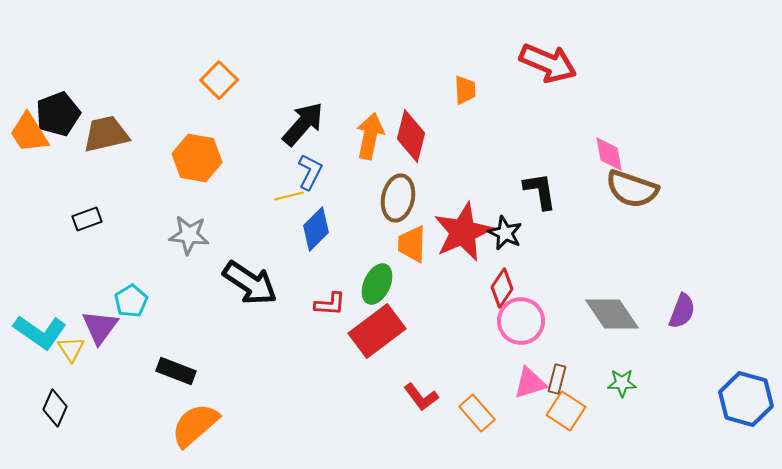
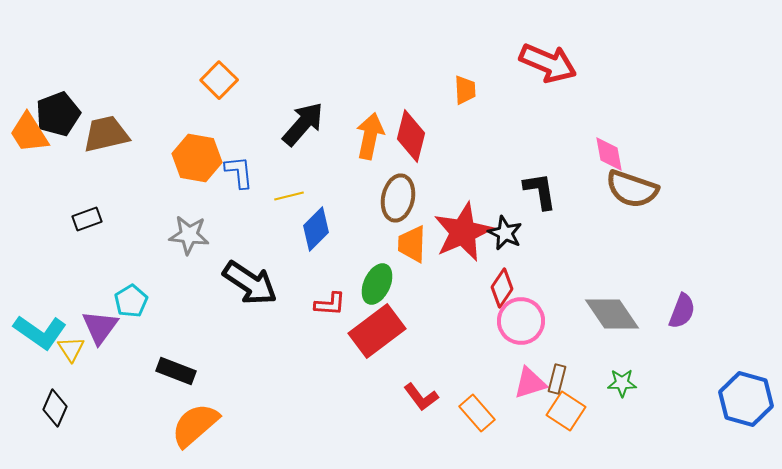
blue L-shape at (310, 172): moved 71 px left; rotated 33 degrees counterclockwise
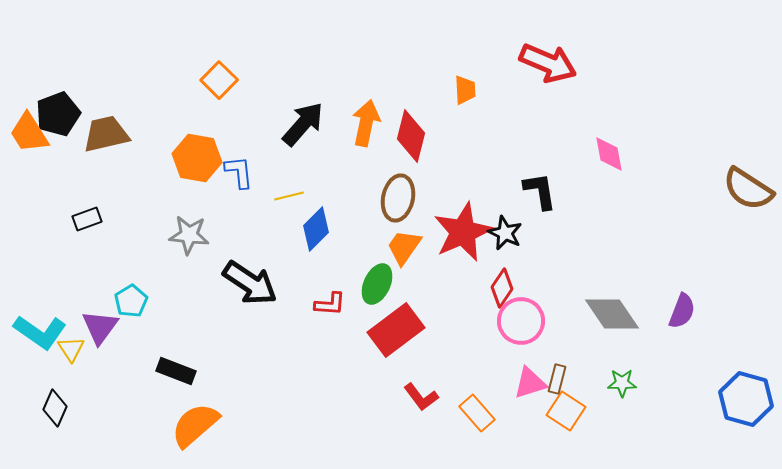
orange arrow at (370, 136): moved 4 px left, 13 px up
brown semicircle at (632, 189): moved 116 px right; rotated 14 degrees clockwise
orange trapezoid at (412, 244): moved 8 px left, 3 px down; rotated 33 degrees clockwise
red rectangle at (377, 331): moved 19 px right, 1 px up
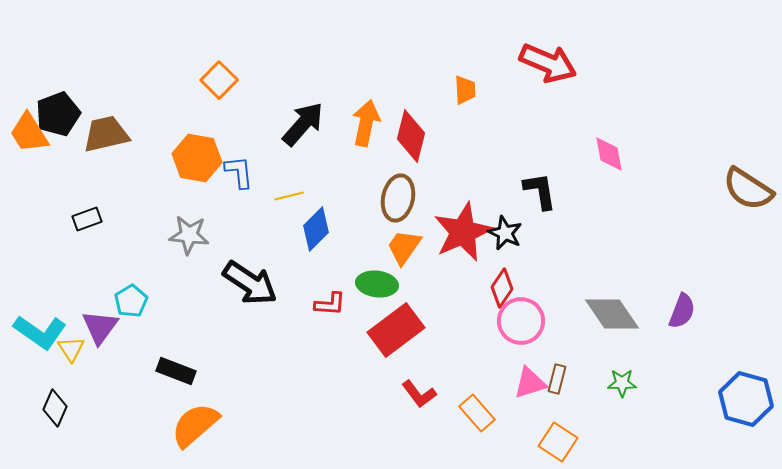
green ellipse at (377, 284): rotated 72 degrees clockwise
red L-shape at (421, 397): moved 2 px left, 3 px up
orange square at (566, 411): moved 8 px left, 31 px down
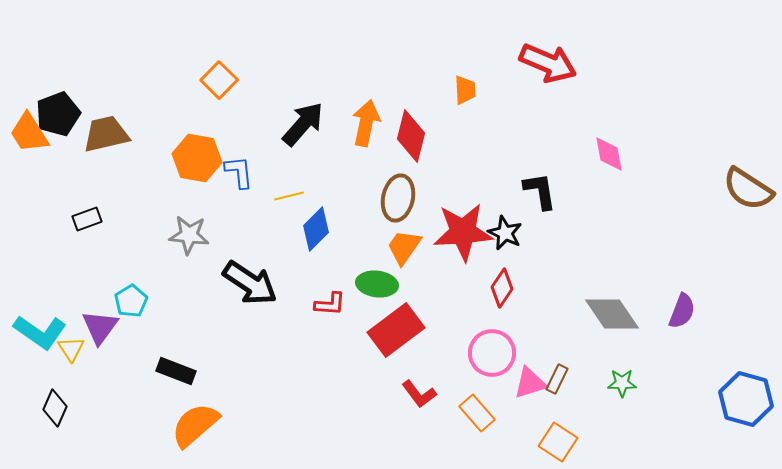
red star at (463, 232): rotated 20 degrees clockwise
pink circle at (521, 321): moved 29 px left, 32 px down
brown rectangle at (557, 379): rotated 12 degrees clockwise
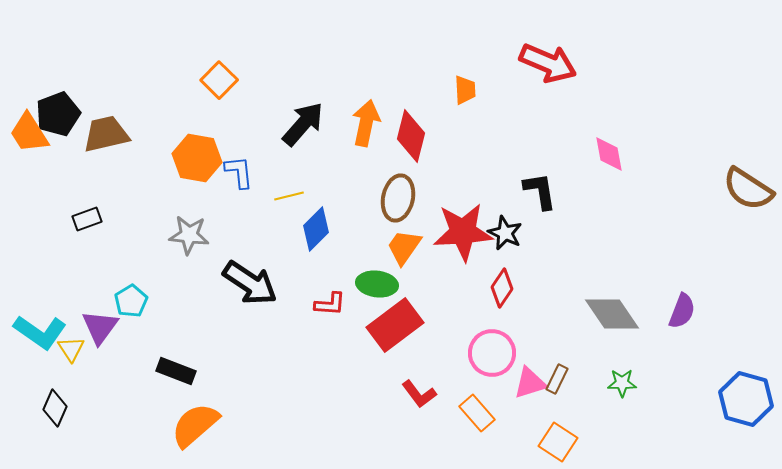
red rectangle at (396, 330): moved 1 px left, 5 px up
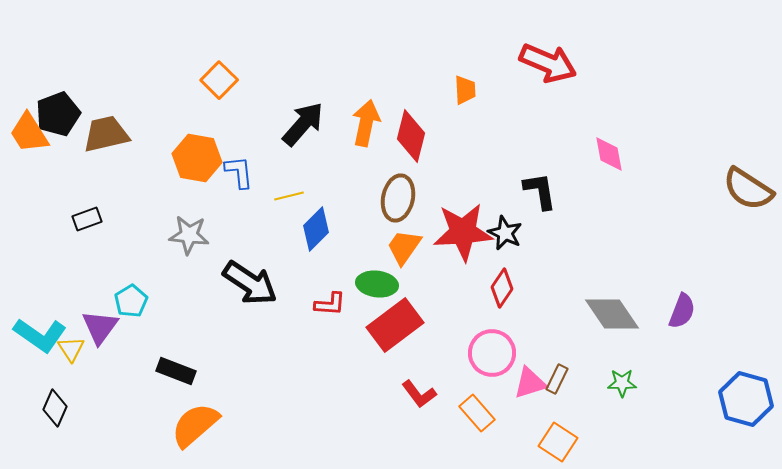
cyan L-shape at (40, 332): moved 3 px down
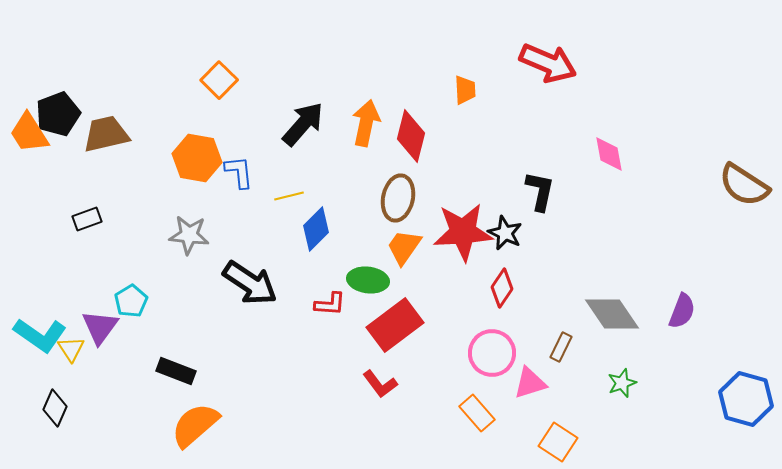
brown semicircle at (748, 189): moved 4 px left, 4 px up
black L-shape at (540, 191): rotated 21 degrees clockwise
green ellipse at (377, 284): moved 9 px left, 4 px up
brown rectangle at (557, 379): moved 4 px right, 32 px up
green star at (622, 383): rotated 20 degrees counterclockwise
red L-shape at (419, 394): moved 39 px left, 10 px up
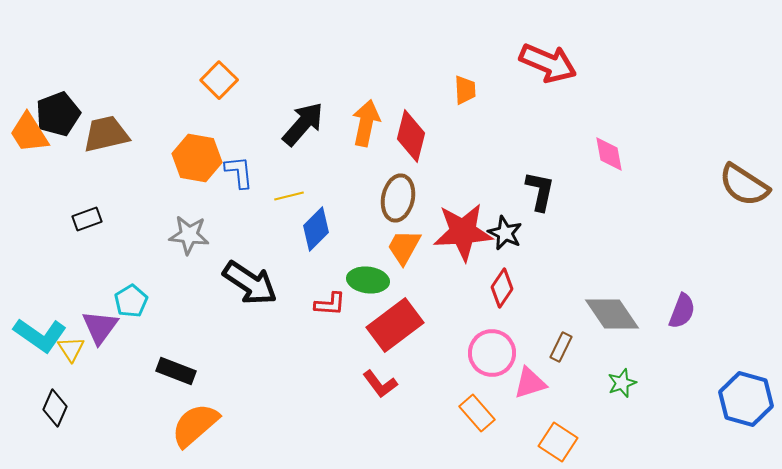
orange trapezoid at (404, 247): rotated 6 degrees counterclockwise
